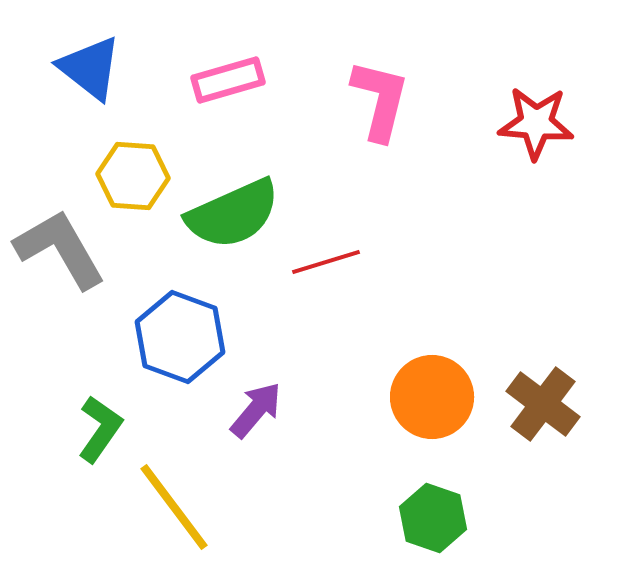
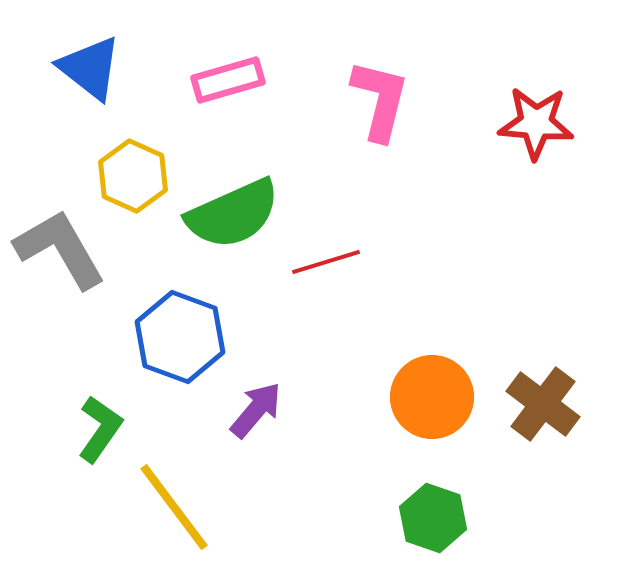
yellow hexagon: rotated 20 degrees clockwise
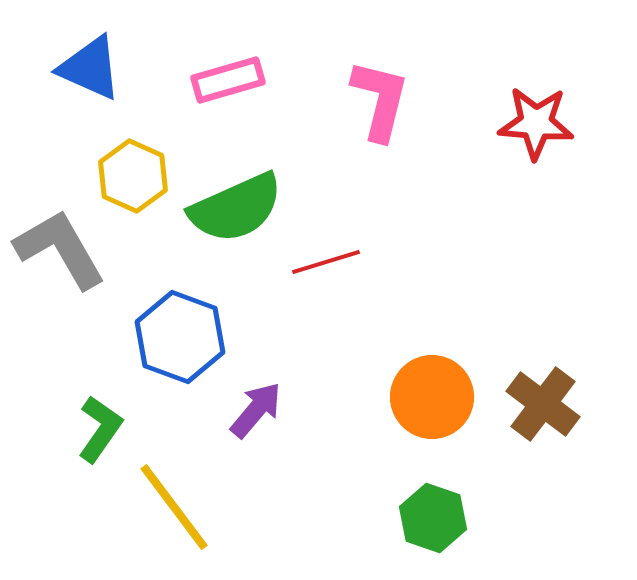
blue triangle: rotated 14 degrees counterclockwise
green semicircle: moved 3 px right, 6 px up
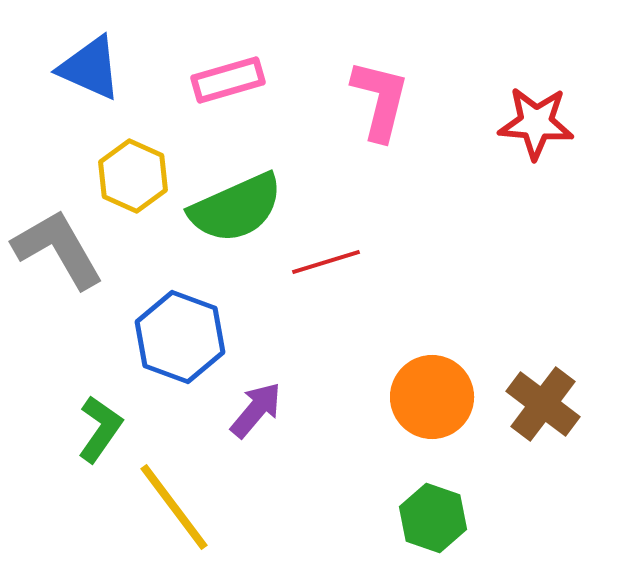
gray L-shape: moved 2 px left
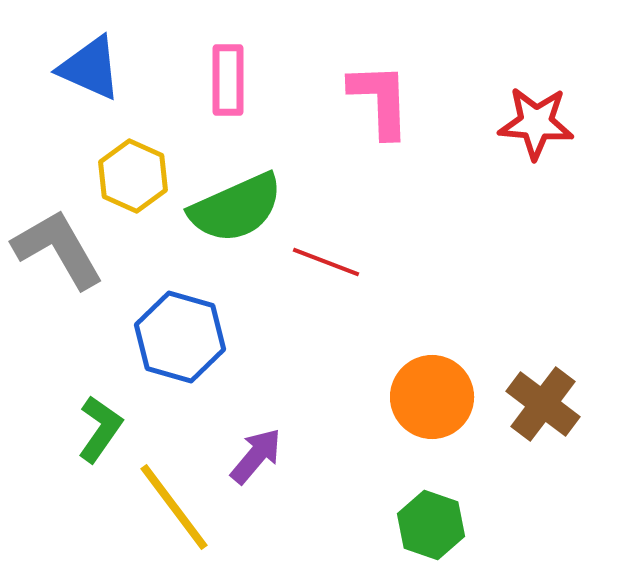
pink rectangle: rotated 74 degrees counterclockwise
pink L-shape: rotated 16 degrees counterclockwise
red line: rotated 38 degrees clockwise
blue hexagon: rotated 4 degrees counterclockwise
purple arrow: moved 46 px down
green hexagon: moved 2 px left, 7 px down
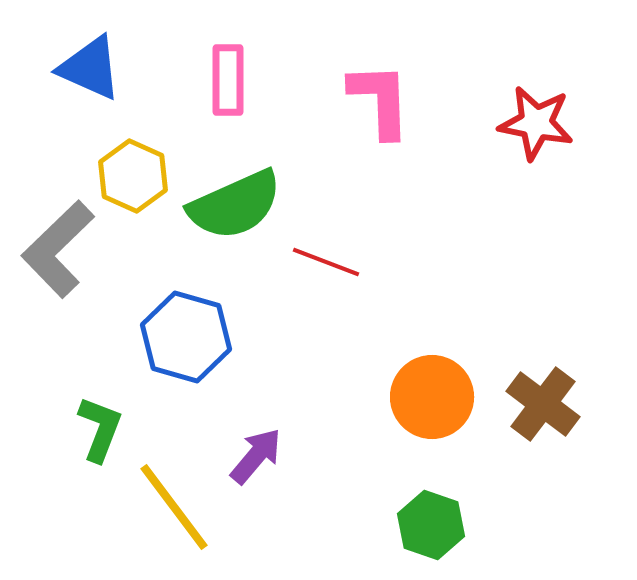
red star: rotated 6 degrees clockwise
green semicircle: moved 1 px left, 3 px up
gray L-shape: rotated 104 degrees counterclockwise
blue hexagon: moved 6 px right
green L-shape: rotated 14 degrees counterclockwise
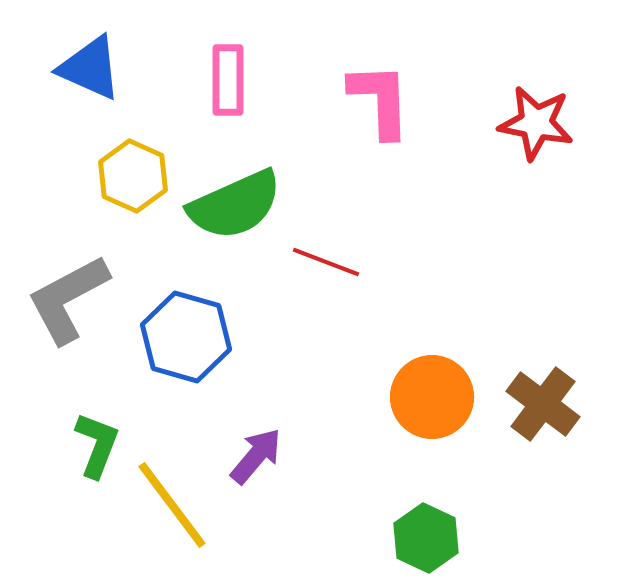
gray L-shape: moved 10 px right, 50 px down; rotated 16 degrees clockwise
green L-shape: moved 3 px left, 16 px down
yellow line: moved 2 px left, 2 px up
green hexagon: moved 5 px left, 13 px down; rotated 6 degrees clockwise
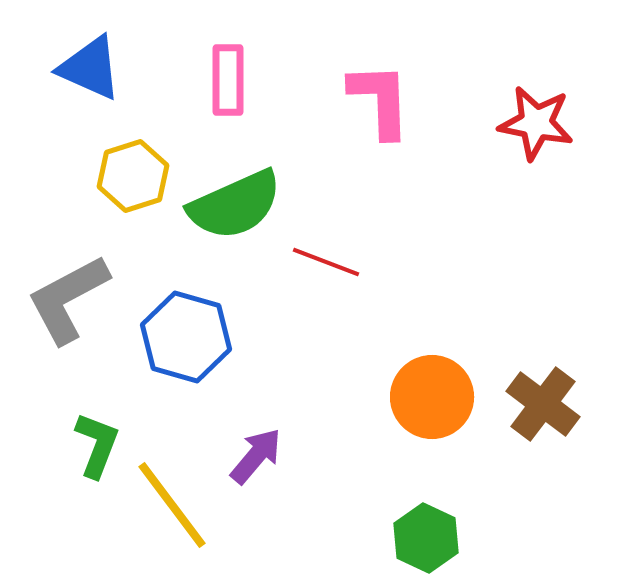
yellow hexagon: rotated 18 degrees clockwise
